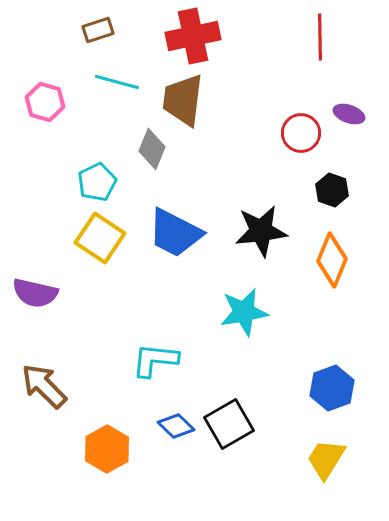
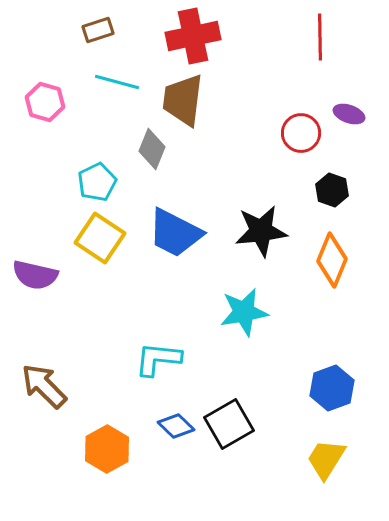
purple semicircle: moved 18 px up
cyan L-shape: moved 3 px right, 1 px up
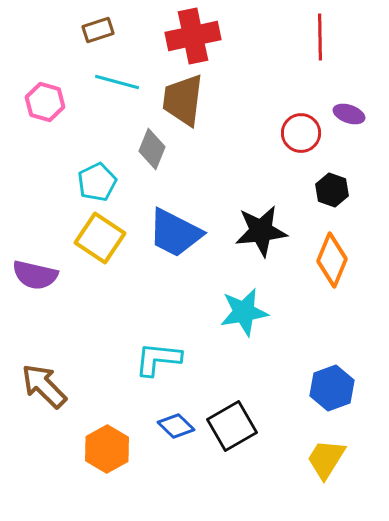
black square: moved 3 px right, 2 px down
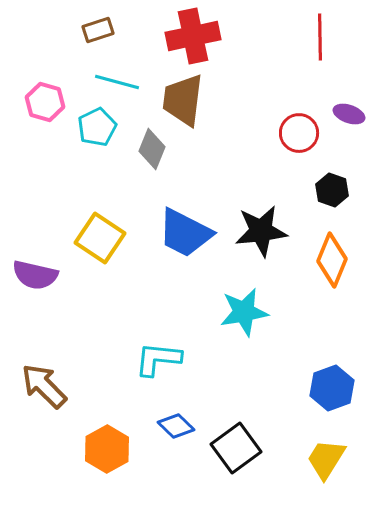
red circle: moved 2 px left
cyan pentagon: moved 55 px up
blue trapezoid: moved 10 px right
black square: moved 4 px right, 22 px down; rotated 6 degrees counterclockwise
